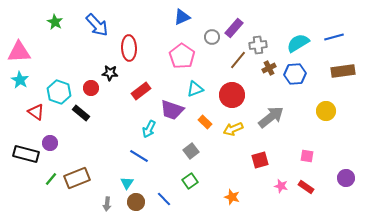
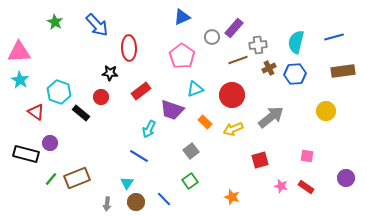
cyan semicircle at (298, 43): moved 2 px left, 1 px up; rotated 45 degrees counterclockwise
brown line at (238, 60): rotated 30 degrees clockwise
red circle at (91, 88): moved 10 px right, 9 px down
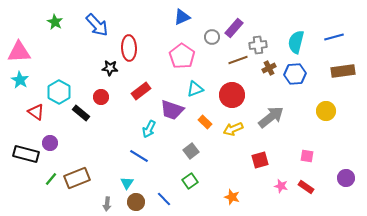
black star at (110, 73): moved 5 px up
cyan hexagon at (59, 92): rotated 10 degrees clockwise
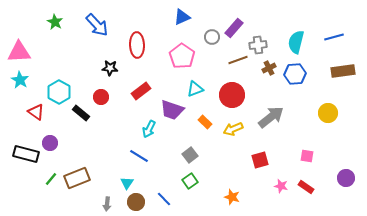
red ellipse at (129, 48): moved 8 px right, 3 px up
yellow circle at (326, 111): moved 2 px right, 2 px down
gray square at (191, 151): moved 1 px left, 4 px down
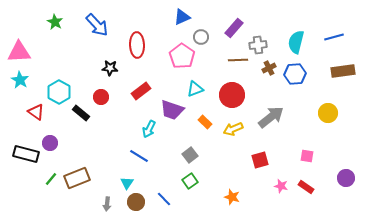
gray circle at (212, 37): moved 11 px left
brown line at (238, 60): rotated 18 degrees clockwise
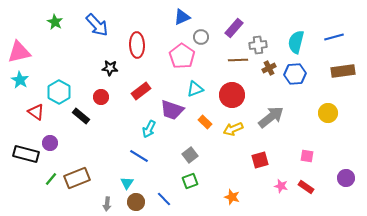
pink triangle at (19, 52): rotated 10 degrees counterclockwise
black rectangle at (81, 113): moved 3 px down
green square at (190, 181): rotated 14 degrees clockwise
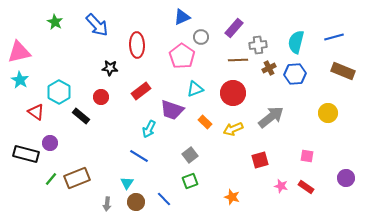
brown rectangle at (343, 71): rotated 30 degrees clockwise
red circle at (232, 95): moved 1 px right, 2 px up
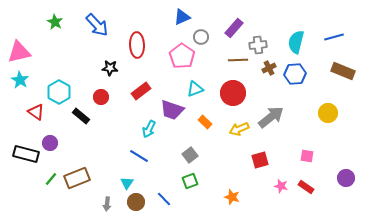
yellow arrow at (233, 129): moved 6 px right
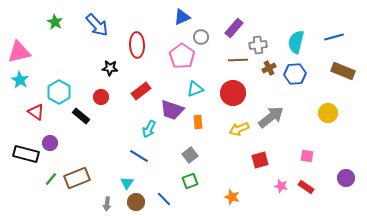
orange rectangle at (205, 122): moved 7 px left; rotated 40 degrees clockwise
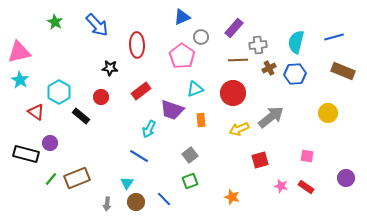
orange rectangle at (198, 122): moved 3 px right, 2 px up
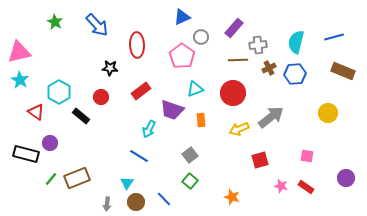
green square at (190, 181): rotated 28 degrees counterclockwise
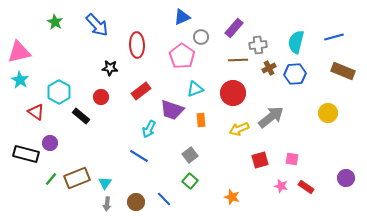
pink square at (307, 156): moved 15 px left, 3 px down
cyan triangle at (127, 183): moved 22 px left
